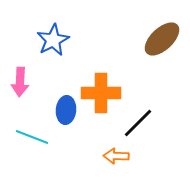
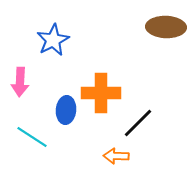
brown ellipse: moved 4 px right, 12 px up; rotated 45 degrees clockwise
cyan line: rotated 12 degrees clockwise
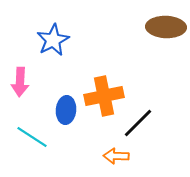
orange cross: moved 3 px right, 3 px down; rotated 12 degrees counterclockwise
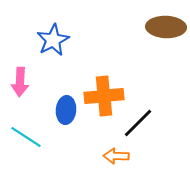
orange cross: rotated 6 degrees clockwise
cyan line: moved 6 px left
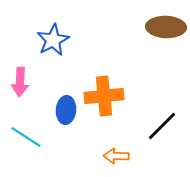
black line: moved 24 px right, 3 px down
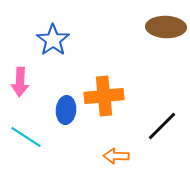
blue star: rotated 8 degrees counterclockwise
